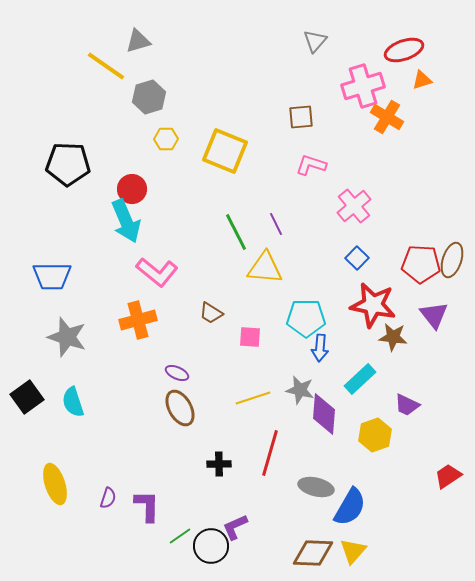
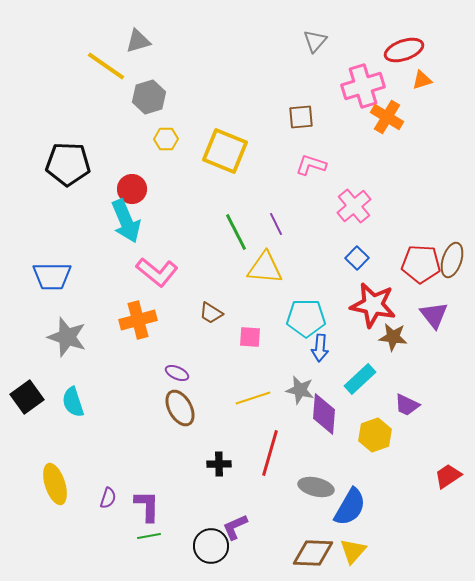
green line at (180, 536): moved 31 px left; rotated 25 degrees clockwise
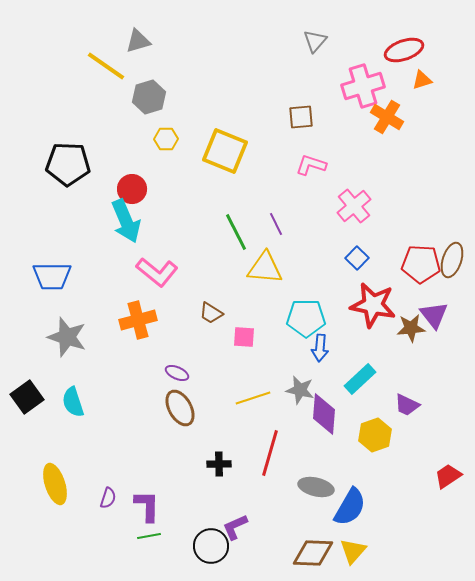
pink square at (250, 337): moved 6 px left
brown star at (393, 337): moved 18 px right, 9 px up; rotated 12 degrees counterclockwise
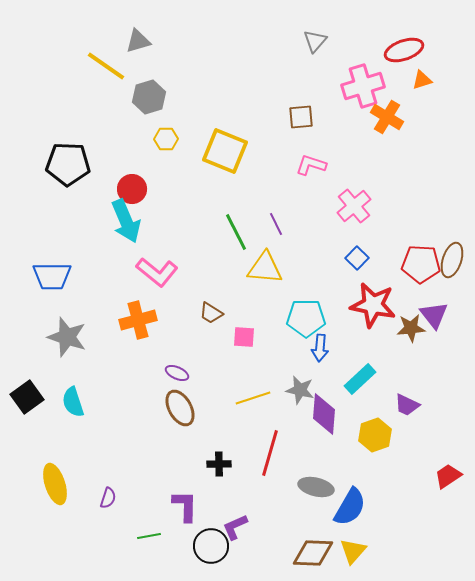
purple L-shape at (147, 506): moved 38 px right
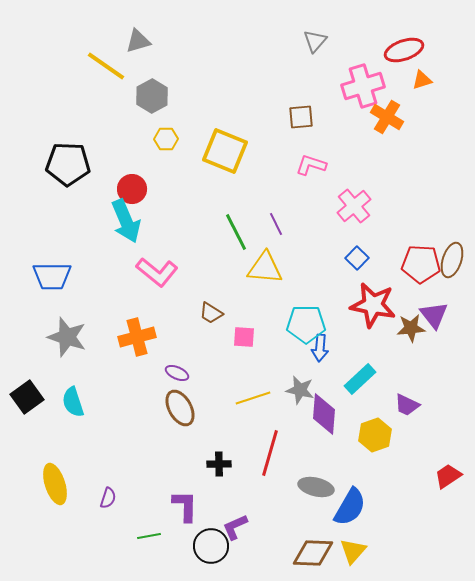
gray hexagon at (149, 97): moved 3 px right, 1 px up; rotated 12 degrees counterclockwise
cyan pentagon at (306, 318): moved 6 px down
orange cross at (138, 320): moved 1 px left, 17 px down
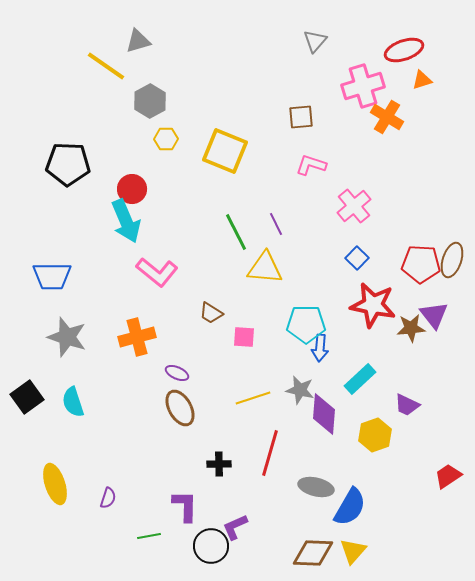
gray hexagon at (152, 96): moved 2 px left, 5 px down
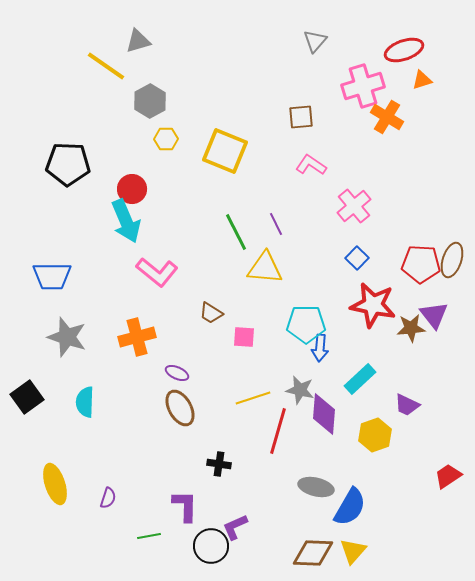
pink L-shape at (311, 165): rotated 16 degrees clockwise
cyan semicircle at (73, 402): moved 12 px right; rotated 20 degrees clockwise
red line at (270, 453): moved 8 px right, 22 px up
black cross at (219, 464): rotated 10 degrees clockwise
